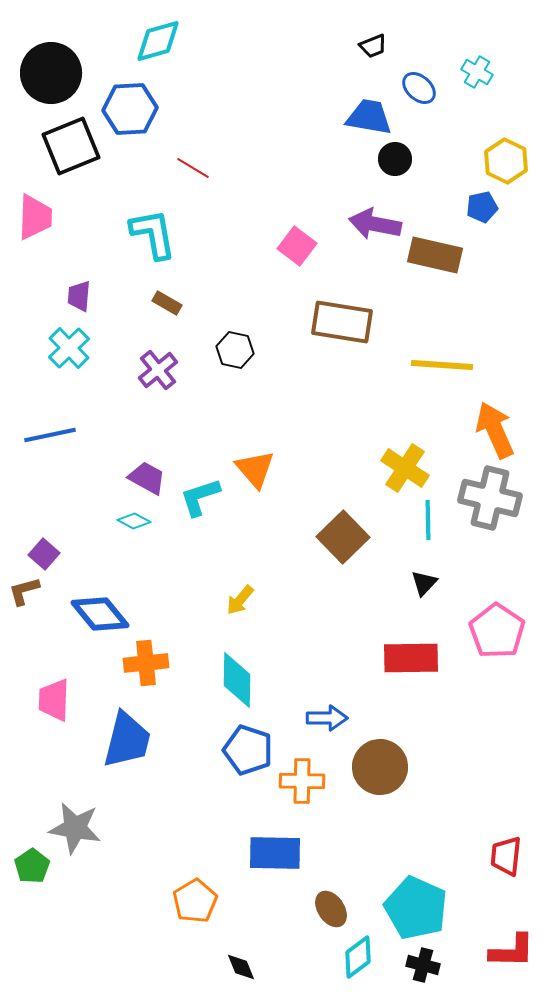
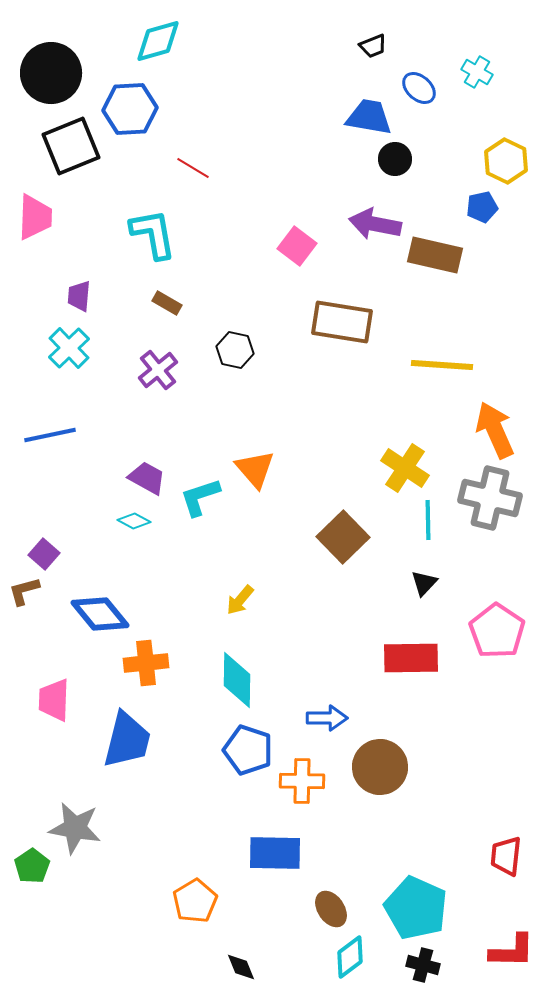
cyan diamond at (358, 957): moved 8 px left
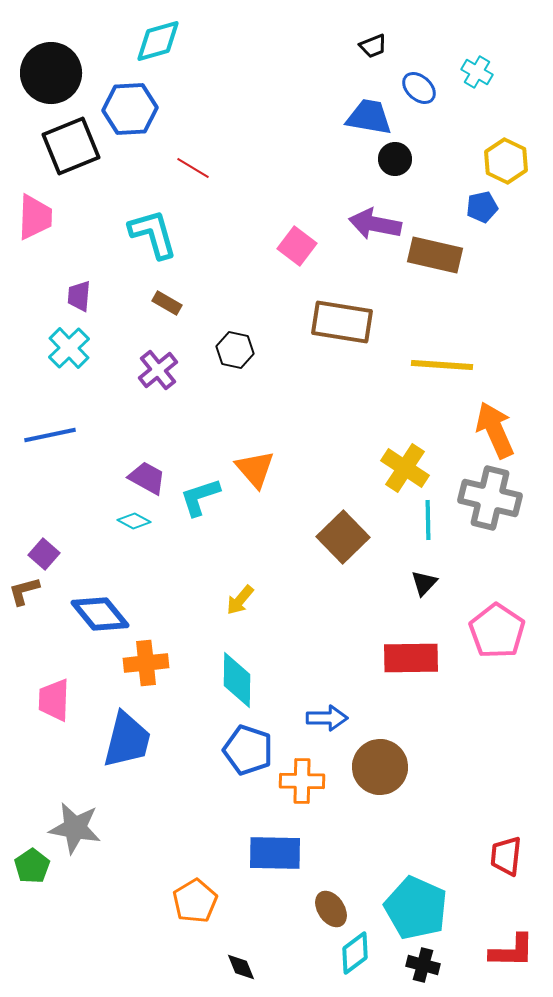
cyan L-shape at (153, 234): rotated 6 degrees counterclockwise
cyan diamond at (350, 957): moved 5 px right, 4 px up
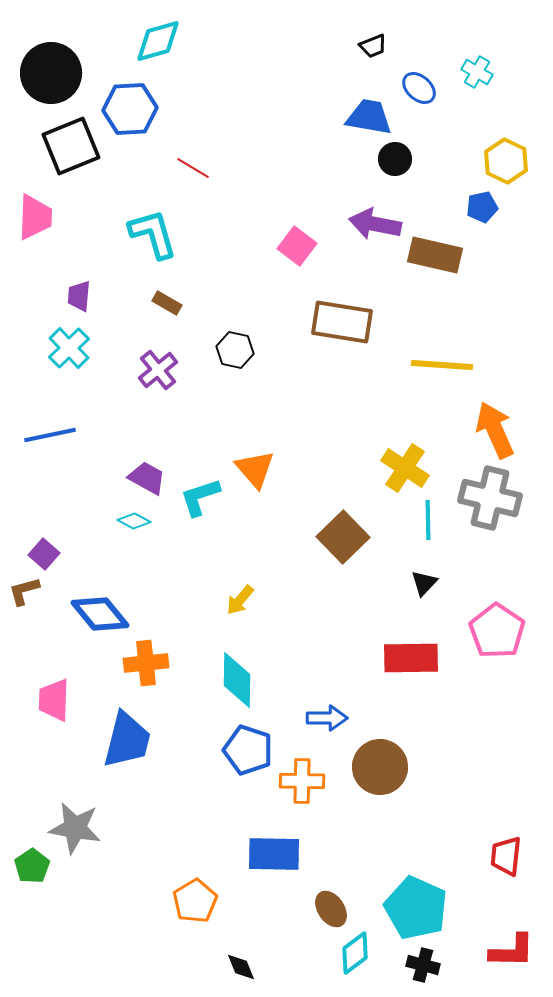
blue rectangle at (275, 853): moved 1 px left, 1 px down
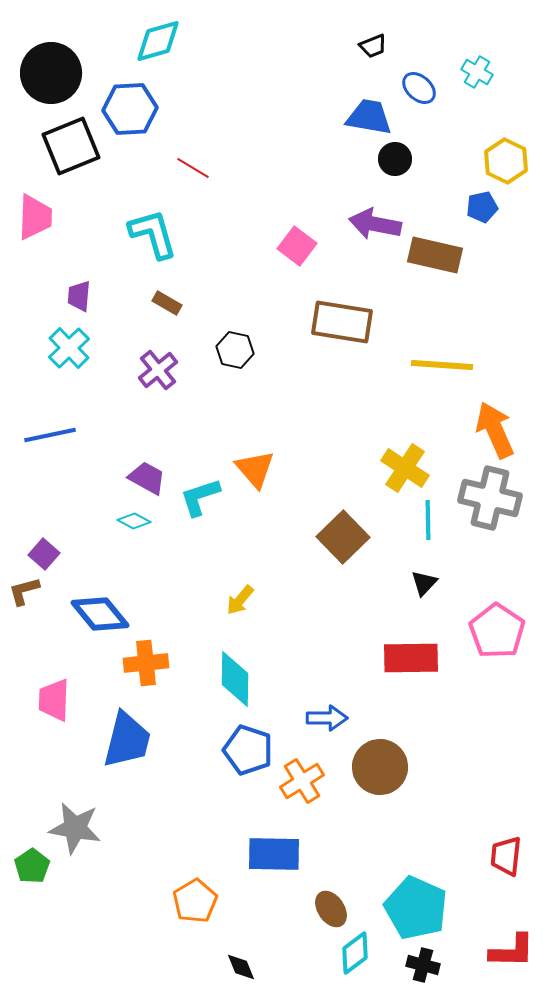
cyan diamond at (237, 680): moved 2 px left, 1 px up
orange cross at (302, 781): rotated 33 degrees counterclockwise
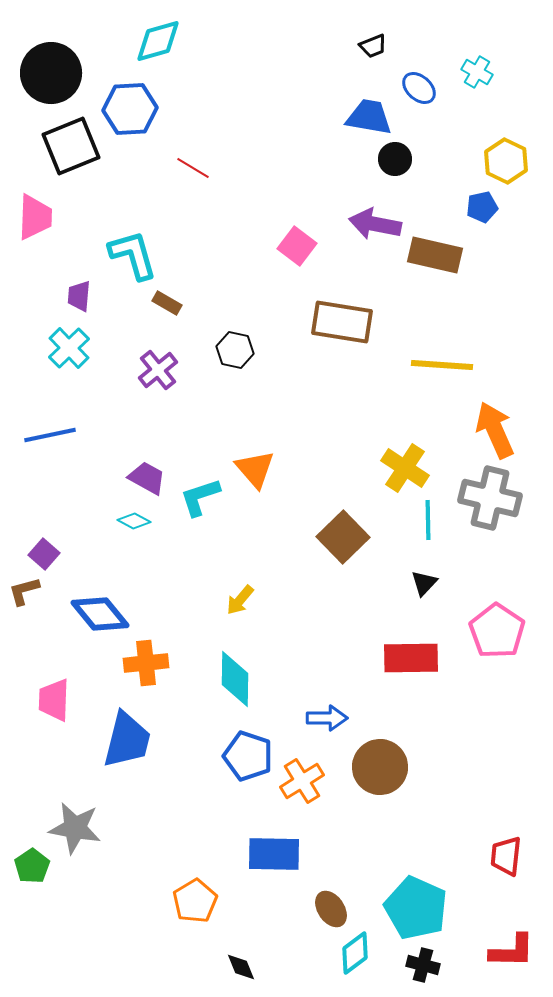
cyan L-shape at (153, 234): moved 20 px left, 21 px down
blue pentagon at (248, 750): moved 6 px down
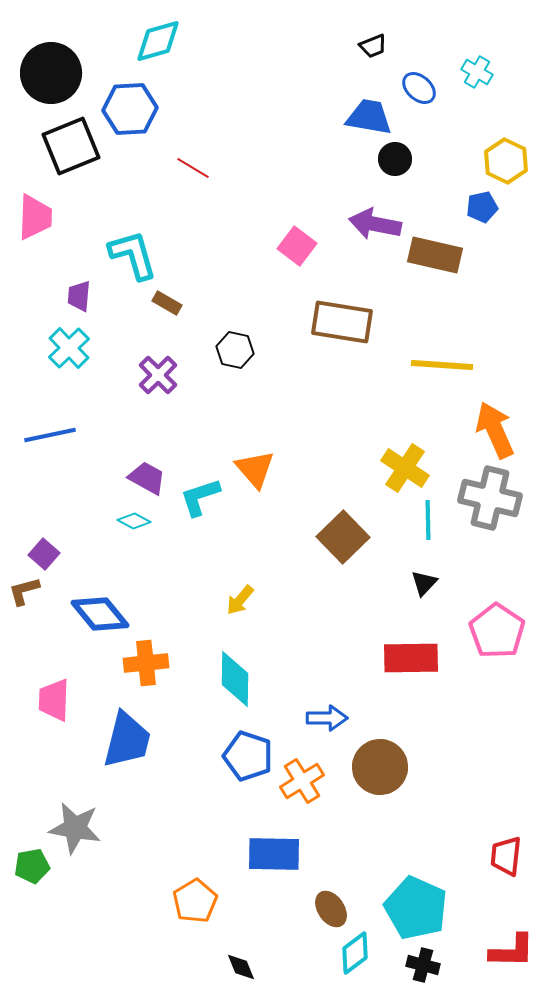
purple cross at (158, 370): moved 5 px down; rotated 6 degrees counterclockwise
green pentagon at (32, 866): rotated 24 degrees clockwise
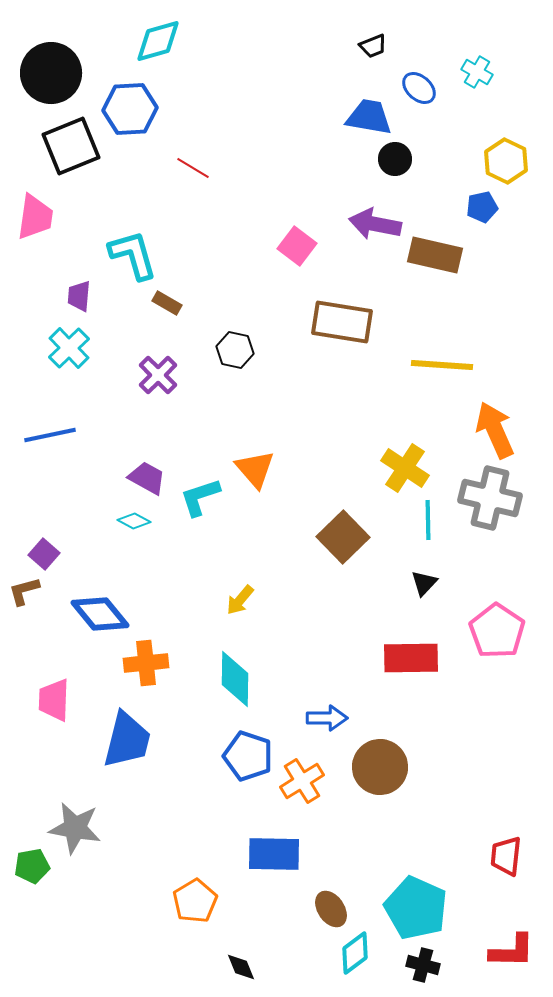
pink trapezoid at (35, 217): rotated 6 degrees clockwise
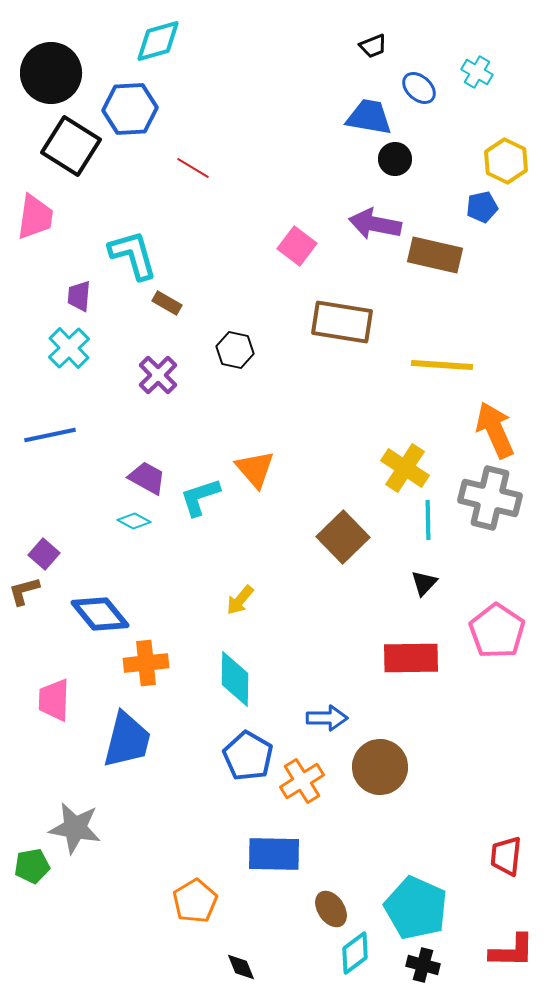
black square at (71, 146): rotated 36 degrees counterclockwise
blue pentagon at (248, 756): rotated 12 degrees clockwise
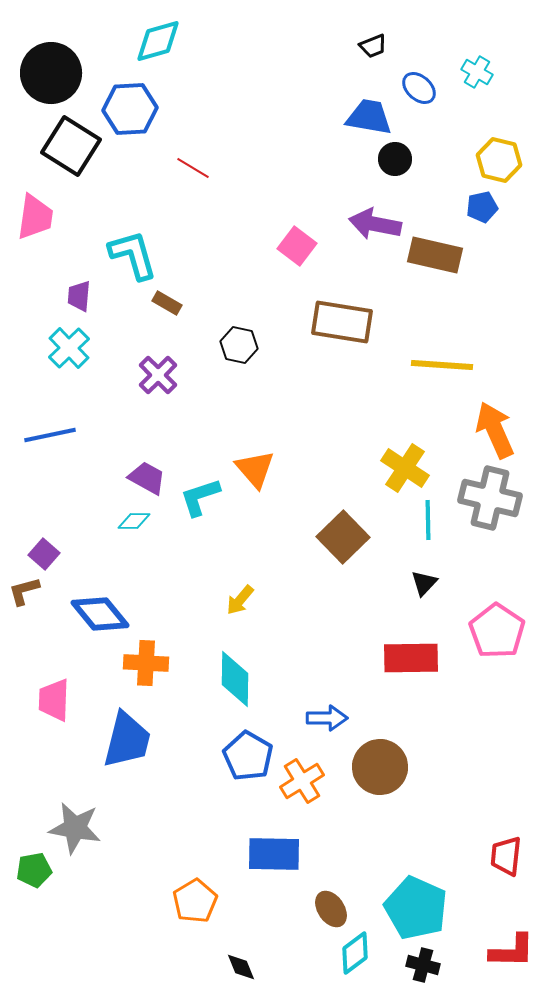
yellow hexagon at (506, 161): moved 7 px left, 1 px up; rotated 12 degrees counterclockwise
black hexagon at (235, 350): moved 4 px right, 5 px up
cyan diamond at (134, 521): rotated 28 degrees counterclockwise
orange cross at (146, 663): rotated 9 degrees clockwise
green pentagon at (32, 866): moved 2 px right, 4 px down
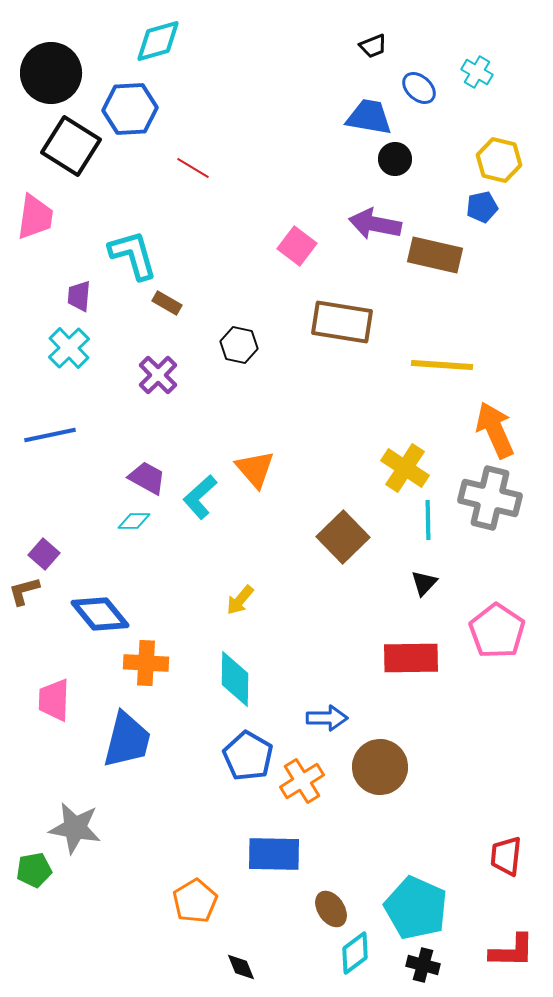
cyan L-shape at (200, 497): rotated 24 degrees counterclockwise
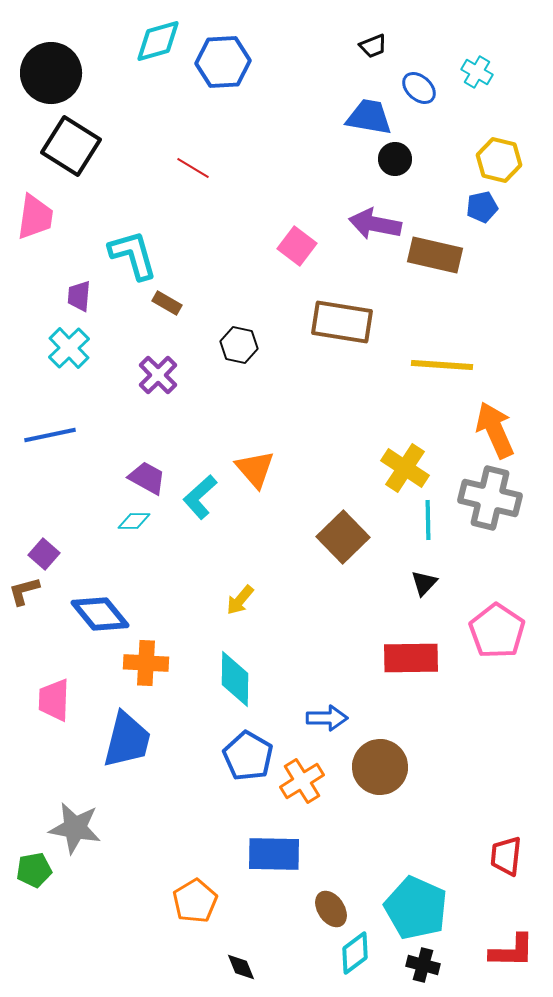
blue hexagon at (130, 109): moved 93 px right, 47 px up
